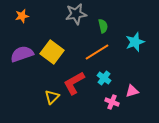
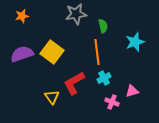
orange line: rotated 65 degrees counterclockwise
cyan cross: rotated 24 degrees clockwise
yellow triangle: rotated 21 degrees counterclockwise
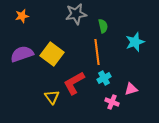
yellow square: moved 2 px down
pink triangle: moved 1 px left, 2 px up
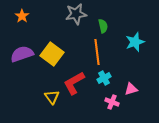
orange star: rotated 24 degrees counterclockwise
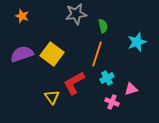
orange star: rotated 16 degrees counterclockwise
cyan star: moved 2 px right
orange line: moved 2 px down; rotated 25 degrees clockwise
cyan cross: moved 3 px right
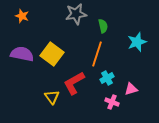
purple semicircle: rotated 30 degrees clockwise
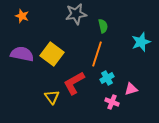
cyan star: moved 4 px right
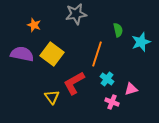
orange star: moved 12 px right, 9 px down
green semicircle: moved 15 px right, 4 px down
cyan cross: moved 1 px down; rotated 24 degrees counterclockwise
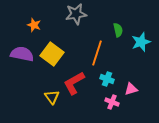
orange line: moved 1 px up
cyan cross: rotated 16 degrees counterclockwise
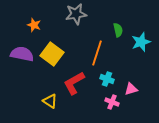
yellow triangle: moved 2 px left, 4 px down; rotated 21 degrees counterclockwise
